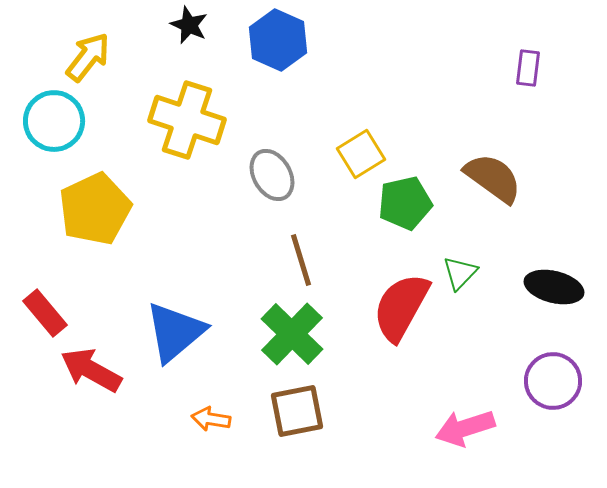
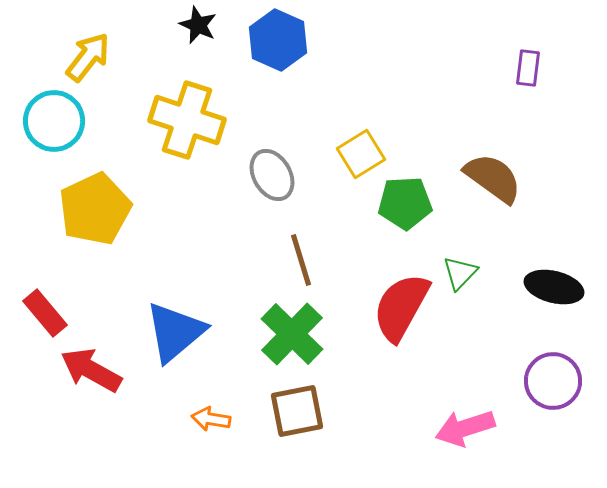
black star: moved 9 px right
green pentagon: rotated 10 degrees clockwise
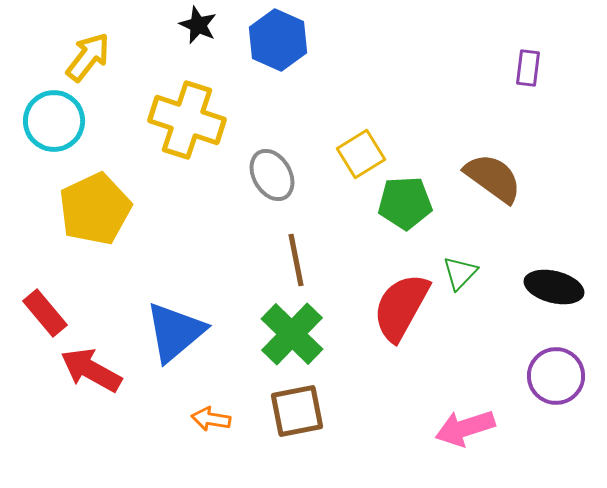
brown line: moved 5 px left; rotated 6 degrees clockwise
purple circle: moved 3 px right, 5 px up
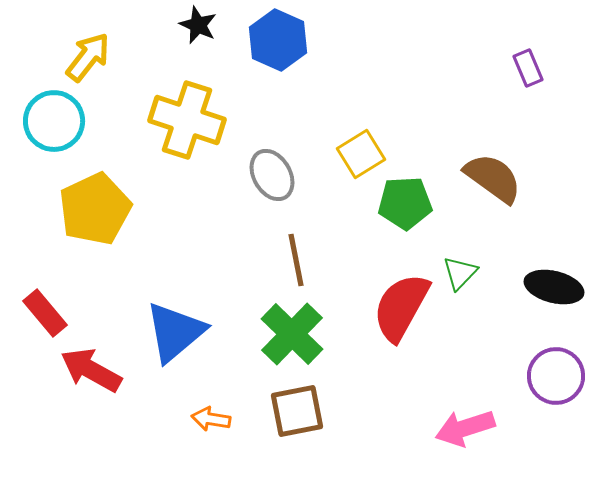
purple rectangle: rotated 30 degrees counterclockwise
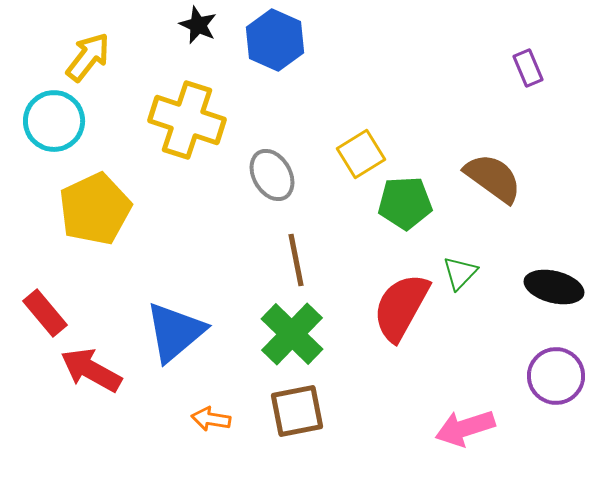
blue hexagon: moved 3 px left
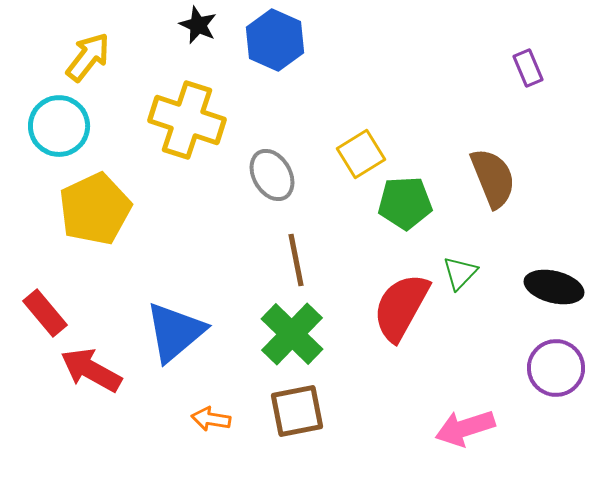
cyan circle: moved 5 px right, 5 px down
brown semicircle: rotated 32 degrees clockwise
purple circle: moved 8 px up
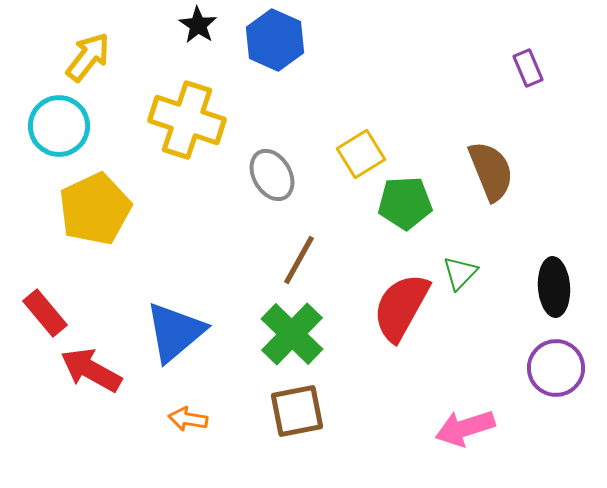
black star: rotated 9 degrees clockwise
brown semicircle: moved 2 px left, 7 px up
brown line: moved 3 px right; rotated 40 degrees clockwise
black ellipse: rotated 72 degrees clockwise
orange arrow: moved 23 px left
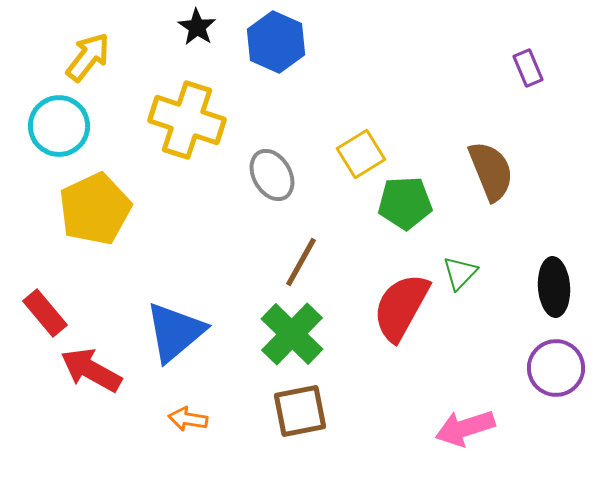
black star: moved 1 px left, 2 px down
blue hexagon: moved 1 px right, 2 px down
brown line: moved 2 px right, 2 px down
brown square: moved 3 px right
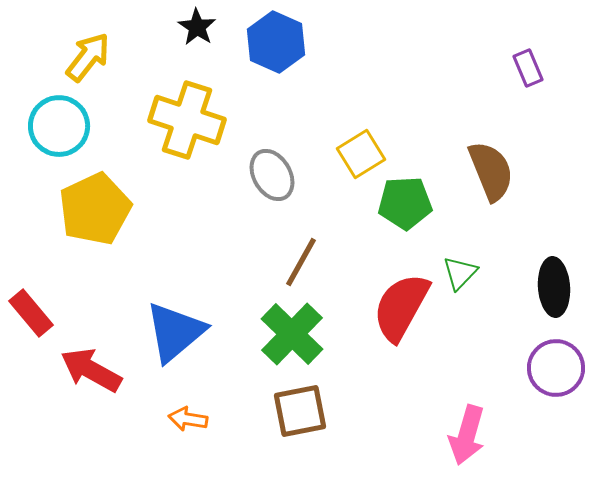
red rectangle: moved 14 px left
pink arrow: moved 2 px right, 7 px down; rotated 56 degrees counterclockwise
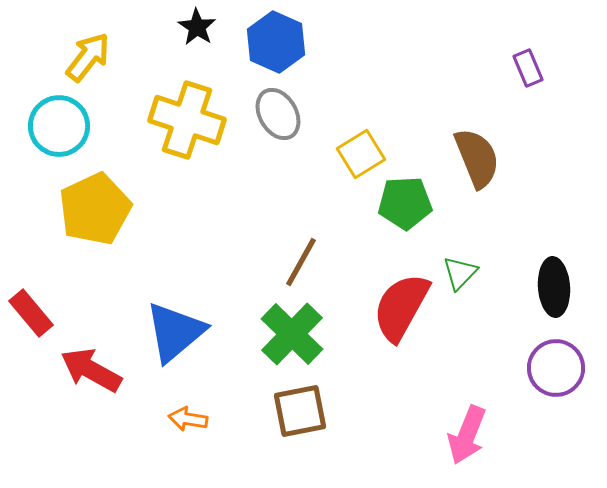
brown semicircle: moved 14 px left, 13 px up
gray ellipse: moved 6 px right, 61 px up
pink arrow: rotated 6 degrees clockwise
